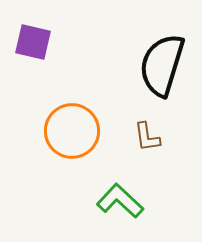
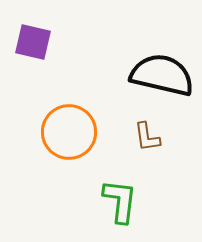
black semicircle: moved 10 px down; rotated 86 degrees clockwise
orange circle: moved 3 px left, 1 px down
green L-shape: rotated 54 degrees clockwise
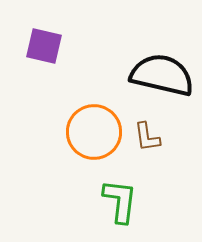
purple square: moved 11 px right, 4 px down
orange circle: moved 25 px right
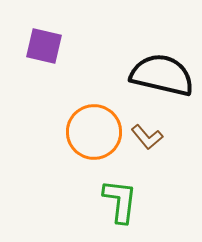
brown L-shape: rotated 32 degrees counterclockwise
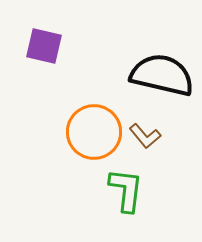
brown L-shape: moved 2 px left, 1 px up
green L-shape: moved 6 px right, 11 px up
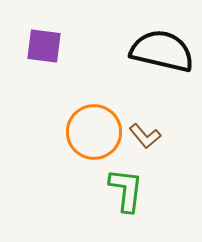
purple square: rotated 6 degrees counterclockwise
black semicircle: moved 24 px up
